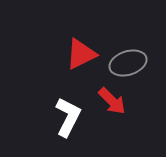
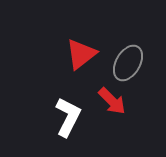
red triangle: rotated 12 degrees counterclockwise
gray ellipse: rotated 42 degrees counterclockwise
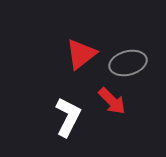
gray ellipse: rotated 45 degrees clockwise
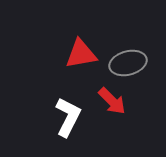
red triangle: rotated 28 degrees clockwise
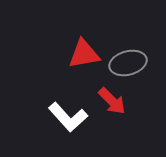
red triangle: moved 3 px right
white L-shape: rotated 111 degrees clockwise
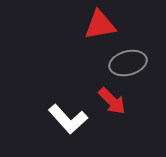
red triangle: moved 16 px right, 29 px up
white L-shape: moved 2 px down
